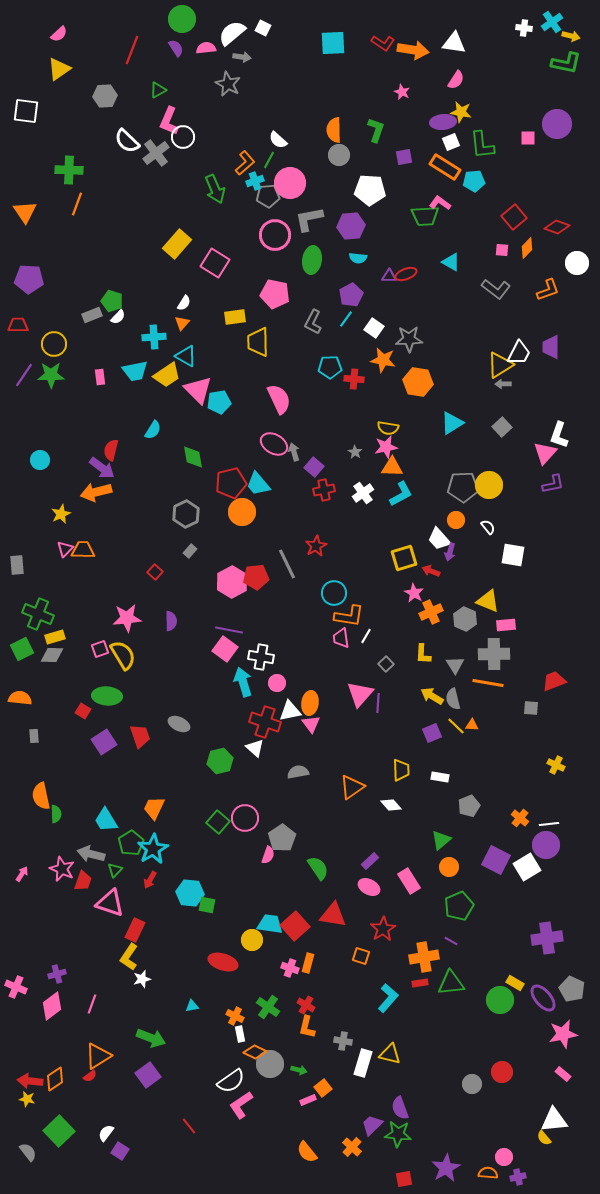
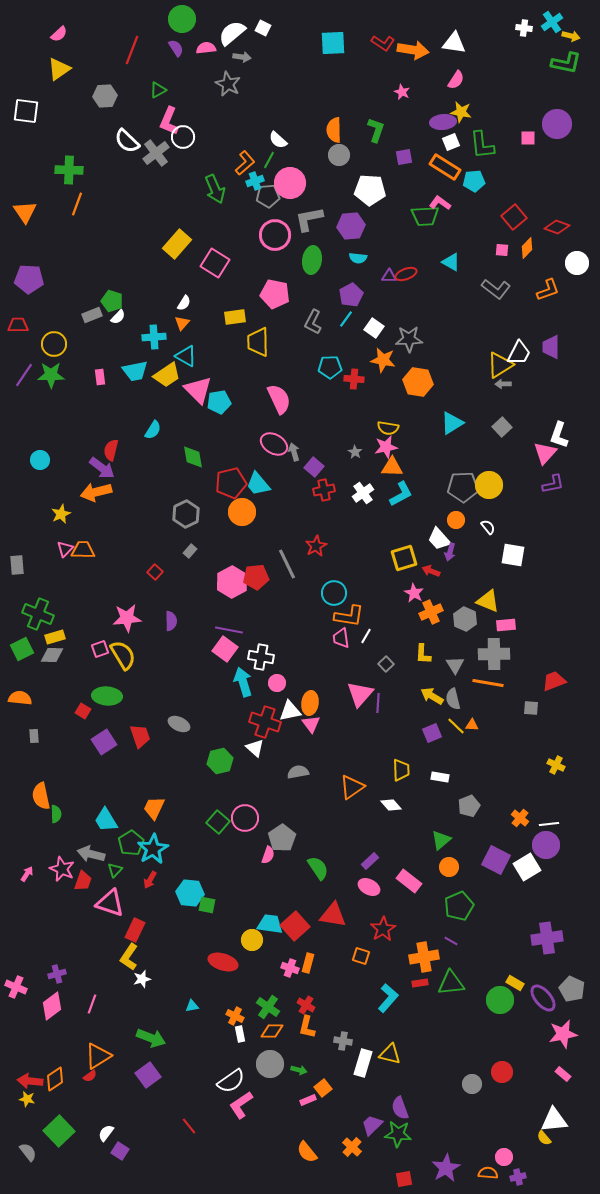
pink arrow at (22, 874): moved 5 px right
pink rectangle at (409, 881): rotated 20 degrees counterclockwise
orange diamond at (255, 1052): moved 17 px right, 21 px up; rotated 25 degrees counterclockwise
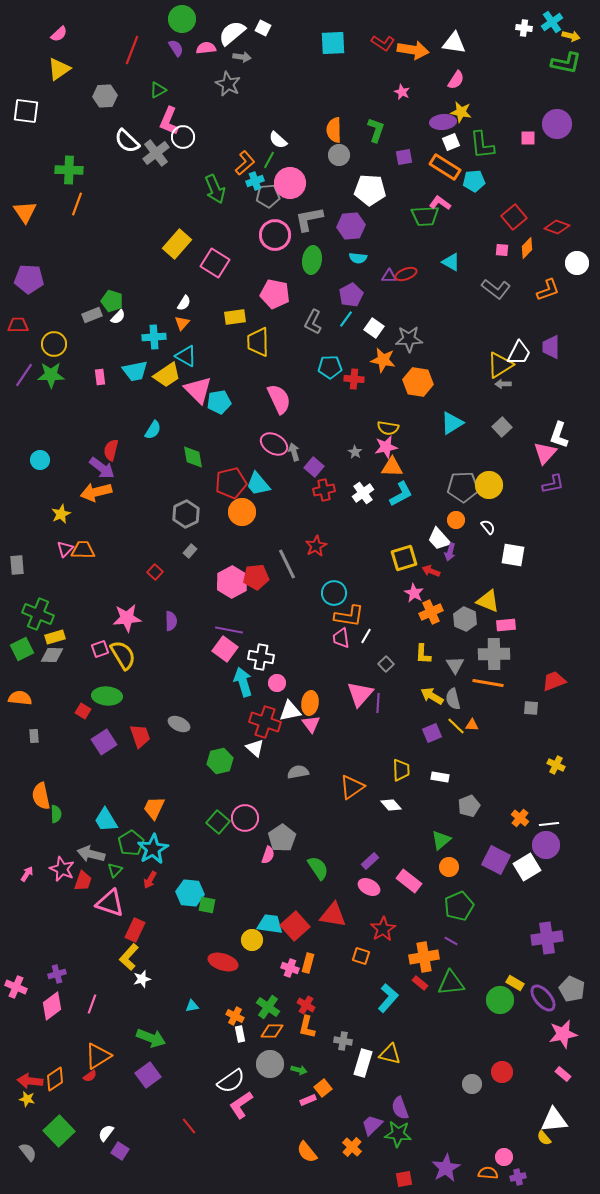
yellow L-shape at (129, 957): rotated 8 degrees clockwise
red rectangle at (420, 983): rotated 49 degrees clockwise
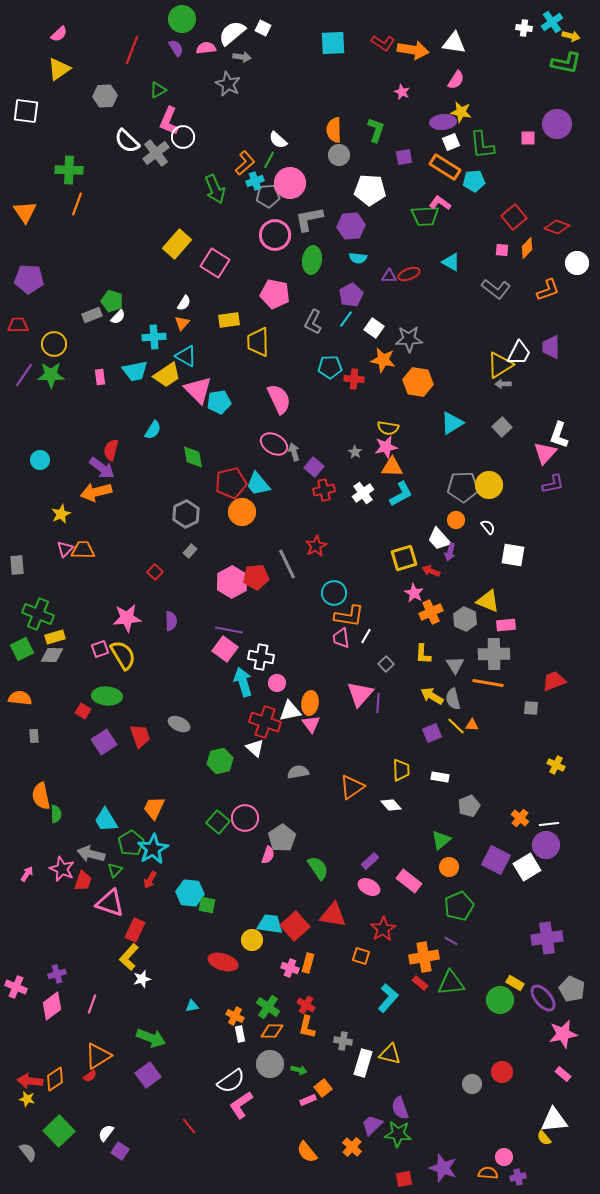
red ellipse at (406, 274): moved 3 px right
yellow rectangle at (235, 317): moved 6 px left, 3 px down
purple star at (446, 1168): moved 3 px left; rotated 24 degrees counterclockwise
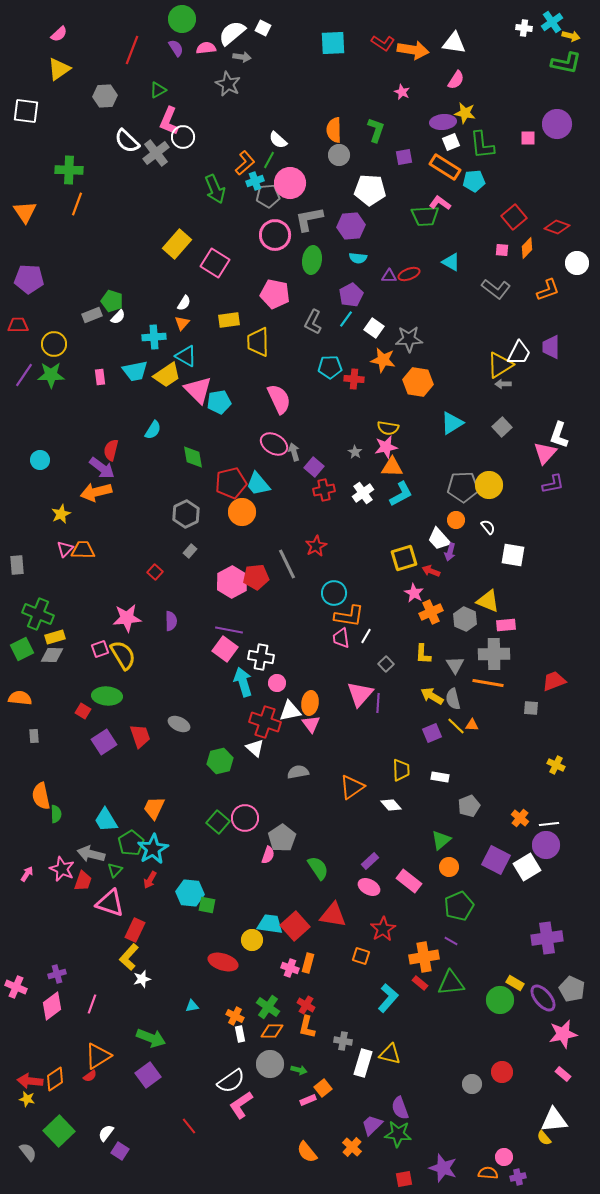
yellow star at (461, 112): moved 4 px right, 1 px down
